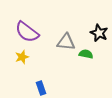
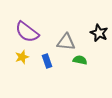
green semicircle: moved 6 px left, 6 px down
blue rectangle: moved 6 px right, 27 px up
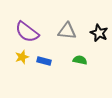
gray triangle: moved 1 px right, 11 px up
blue rectangle: moved 3 px left; rotated 56 degrees counterclockwise
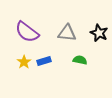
gray triangle: moved 2 px down
yellow star: moved 2 px right, 5 px down; rotated 16 degrees counterclockwise
blue rectangle: rotated 32 degrees counterclockwise
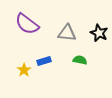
purple semicircle: moved 8 px up
yellow star: moved 8 px down
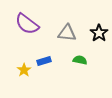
black star: rotated 12 degrees clockwise
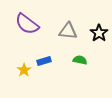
gray triangle: moved 1 px right, 2 px up
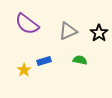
gray triangle: rotated 30 degrees counterclockwise
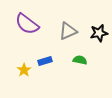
black star: rotated 24 degrees clockwise
blue rectangle: moved 1 px right
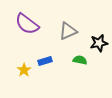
black star: moved 10 px down
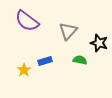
purple semicircle: moved 3 px up
gray triangle: rotated 24 degrees counterclockwise
black star: rotated 30 degrees clockwise
